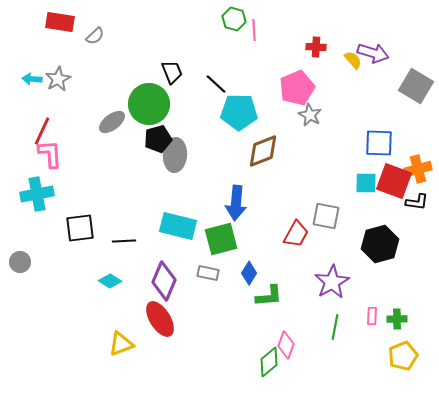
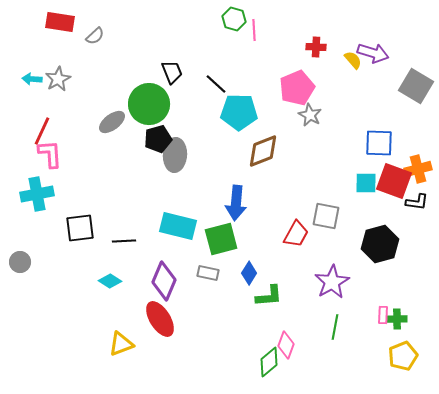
pink rectangle at (372, 316): moved 11 px right, 1 px up
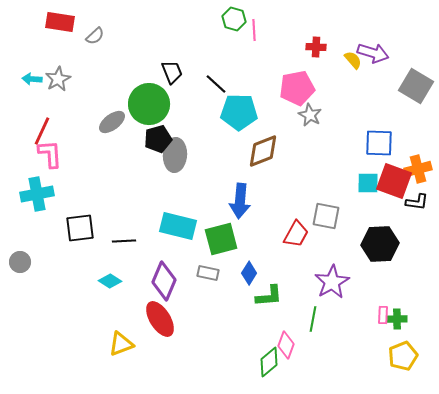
pink pentagon at (297, 88): rotated 12 degrees clockwise
cyan square at (366, 183): moved 2 px right
blue arrow at (236, 203): moved 4 px right, 2 px up
black hexagon at (380, 244): rotated 12 degrees clockwise
green line at (335, 327): moved 22 px left, 8 px up
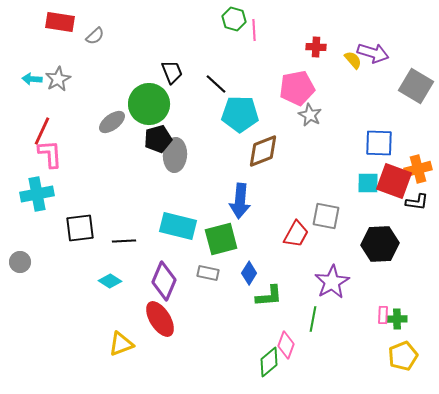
cyan pentagon at (239, 112): moved 1 px right, 2 px down
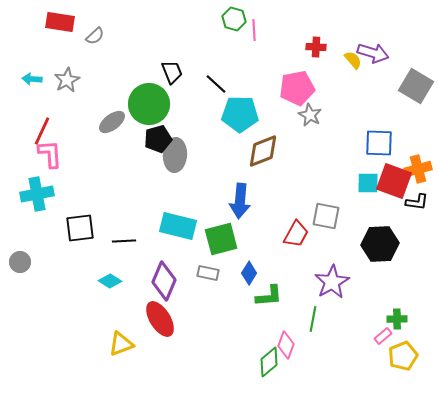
gray star at (58, 79): moved 9 px right, 1 px down
pink rectangle at (383, 315): moved 21 px down; rotated 48 degrees clockwise
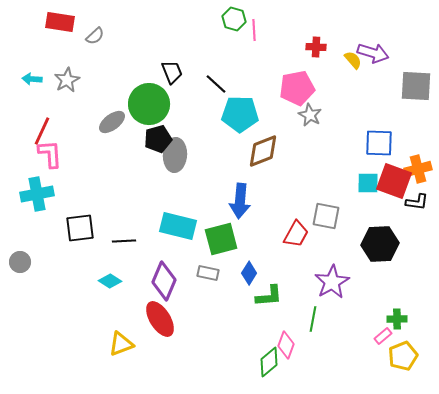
gray square at (416, 86): rotated 28 degrees counterclockwise
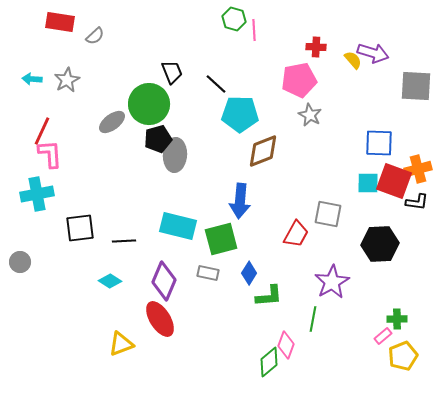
pink pentagon at (297, 88): moved 2 px right, 8 px up
gray square at (326, 216): moved 2 px right, 2 px up
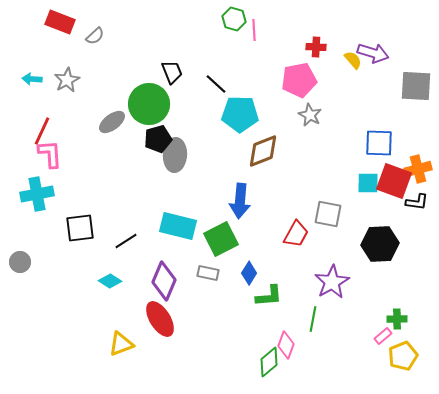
red rectangle at (60, 22): rotated 12 degrees clockwise
green square at (221, 239): rotated 12 degrees counterclockwise
black line at (124, 241): moved 2 px right; rotated 30 degrees counterclockwise
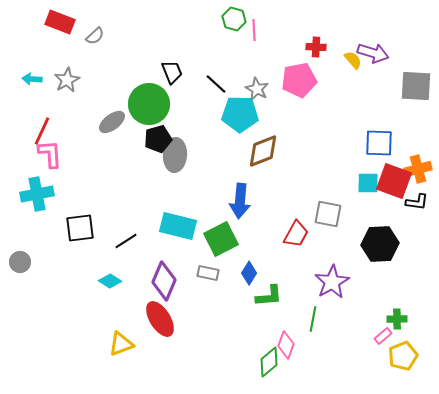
gray star at (310, 115): moved 53 px left, 26 px up
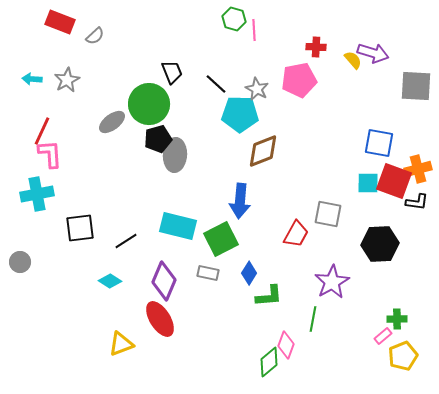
blue square at (379, 143): rotated 8 degrees clockwise
